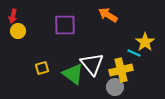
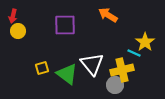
yellow cross: moved 1 px right
green triangle: moved 6 px left
gray circle: moved 2 px up
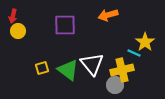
orange arrow: rotated 48 degrees counterclockwise
green triangle: moved 1 px right, 4 px up
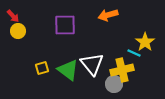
red arrow: rotated 56 degrees counterclockwise
gray circle: moved 1 px left, 1 px up
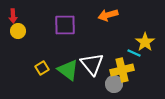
red arrow: rotated 40 degrees clockwise
yellow square: rotated 16 degrees counterclockwise
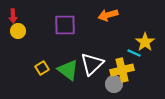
white triangle: rotated 25 degrees clockwise
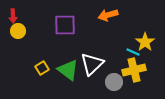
cyan line: moved 1 px left, 1 px up
yellow cross: moved 12 px right
gray circle: moved 2 px up
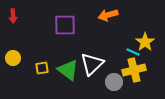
yellow circle: moved 5 px left, 27 px down
yellow square: rotated 24 degrees clockwise
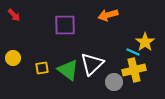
red arrow: moved 1 px right, 1 px up; rotated 40 degrees counterclockwise
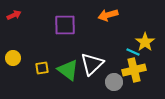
red arrow: rotated 72 degrees counterclockwise
